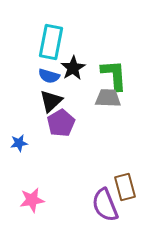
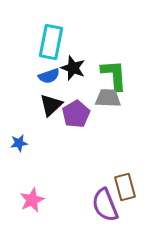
black star: rotated 20 degrees counterclockwise
blue semicircle: rotated 35 degrees counterclockwise
black triangle: moved 4 px down
purple pentagon: moved 15 px right, 9 px up
pink star: rotated 15 degrees counterclockwise
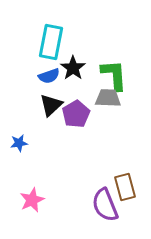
black star: rotated 15 degrees clockwise
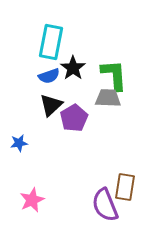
purple pentagon: moved 2 px left, 4 px down
brown rectangle: rotated 24 degrees clockwise
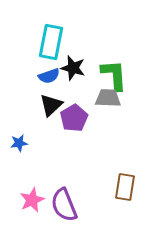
black star: rotated 20 degrees counterclockwise
purple semicircle: moved 41 px left
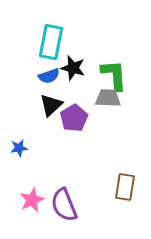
blue star: moved 5 px down
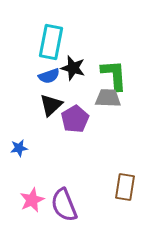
purple pentagon: moved 1 px right, 1 px down
